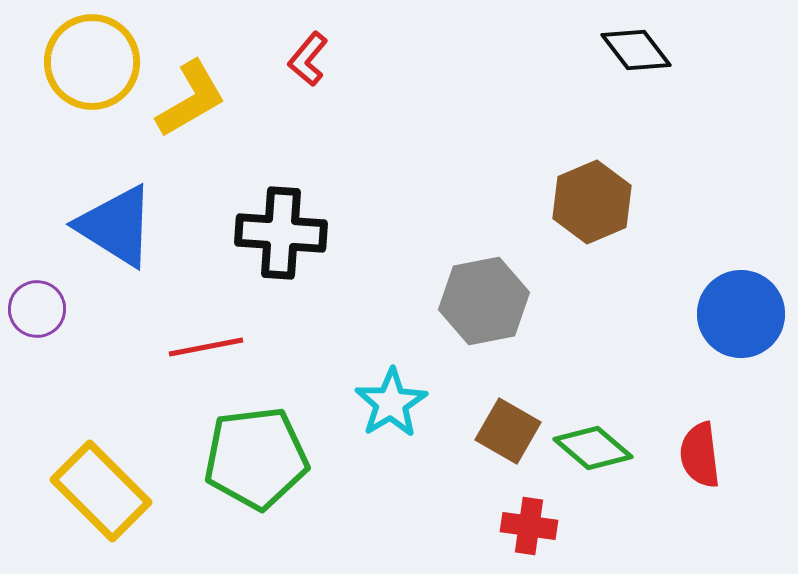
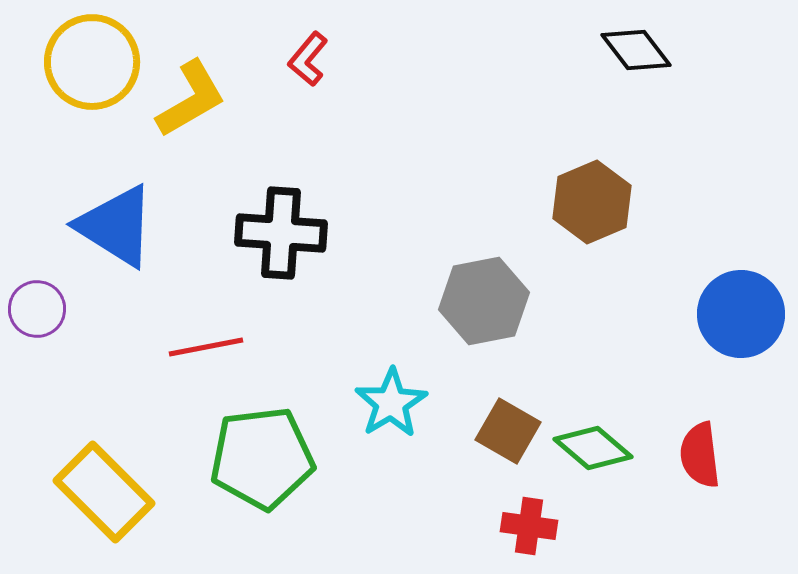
green pentagon: moved 6 px right
yellow rectangle: moved 3 px right, 1 px down
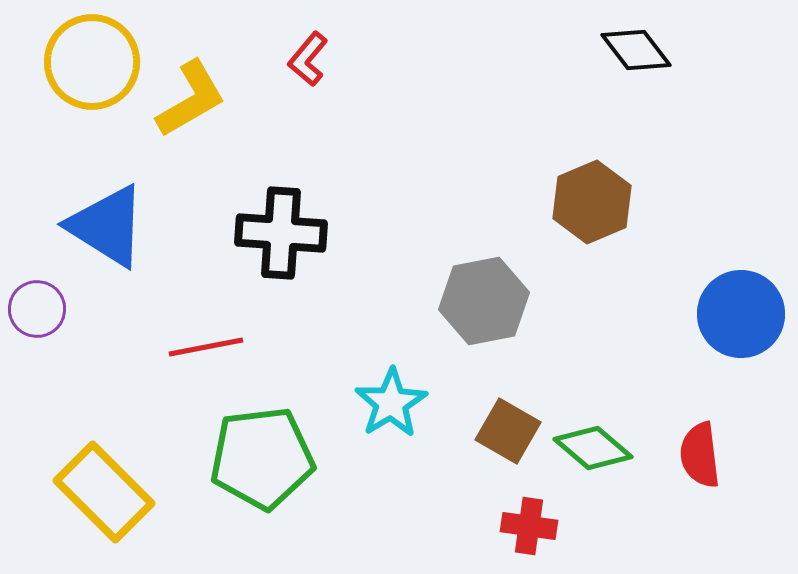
blue triangle: moved 9 px left
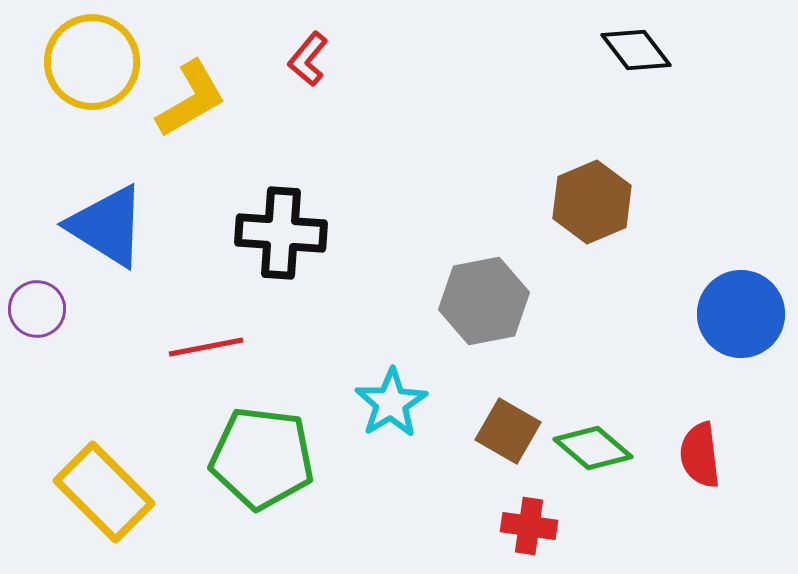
green pentagon: rotated 14 degrees clockwise
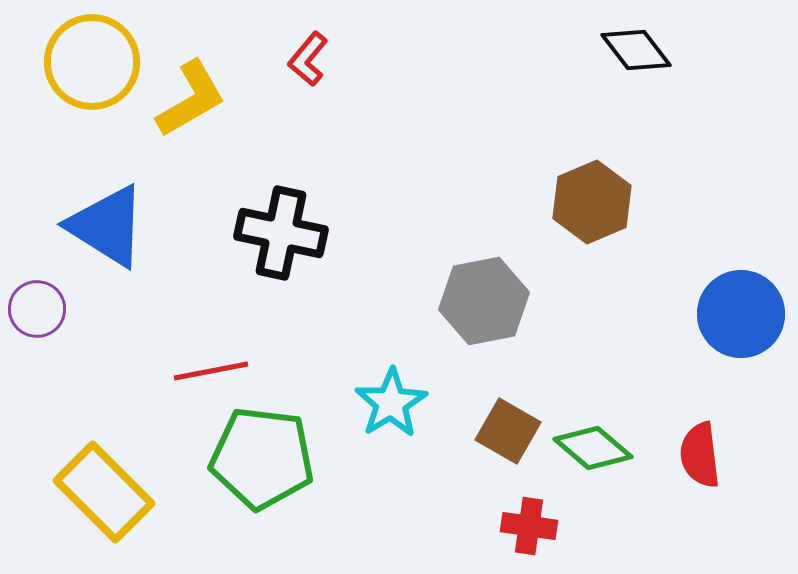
black cross: rotated 8 degrees clockwise
red line: moved 5 px right, 24 px down
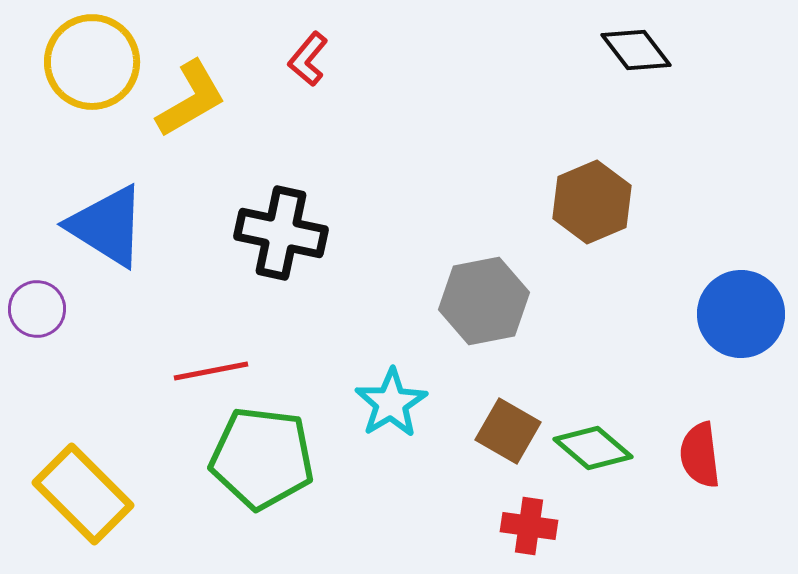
yellow rectangle: moved 21 px left, 2 px down
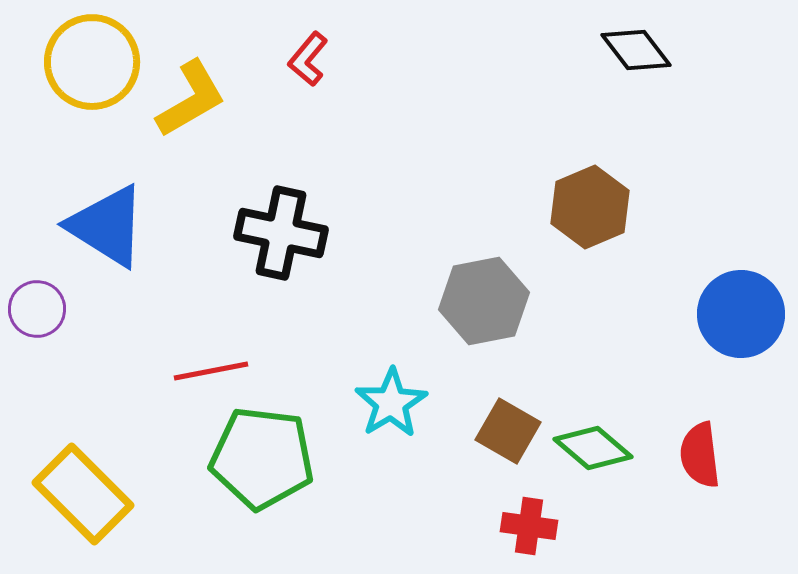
brown hexagon: moved 2 px left, 5 px down
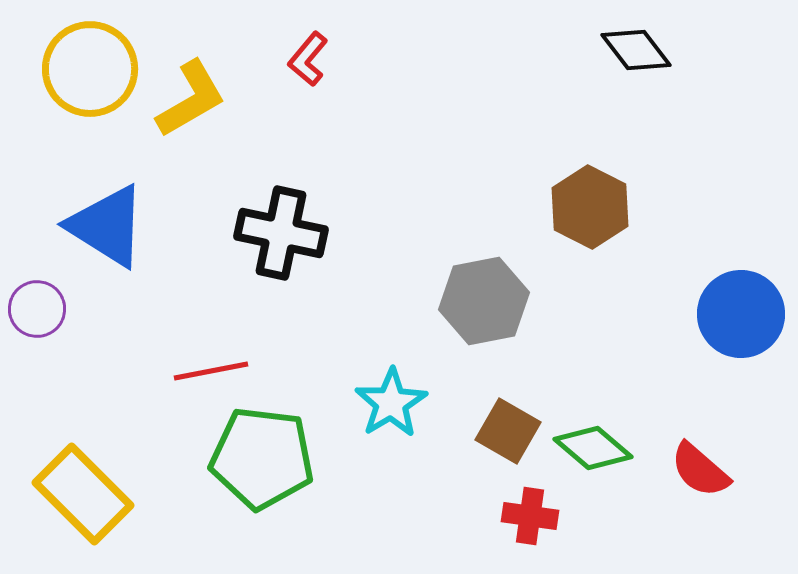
yellow circle: moved 2 px left, 7 px down
brown hexagon: rotated 10 degrees counterclockwise
red semicircle: moved 15 px down; rotated 42 degrees counterclockwise
red cross: moved 1 px right, 10 px up
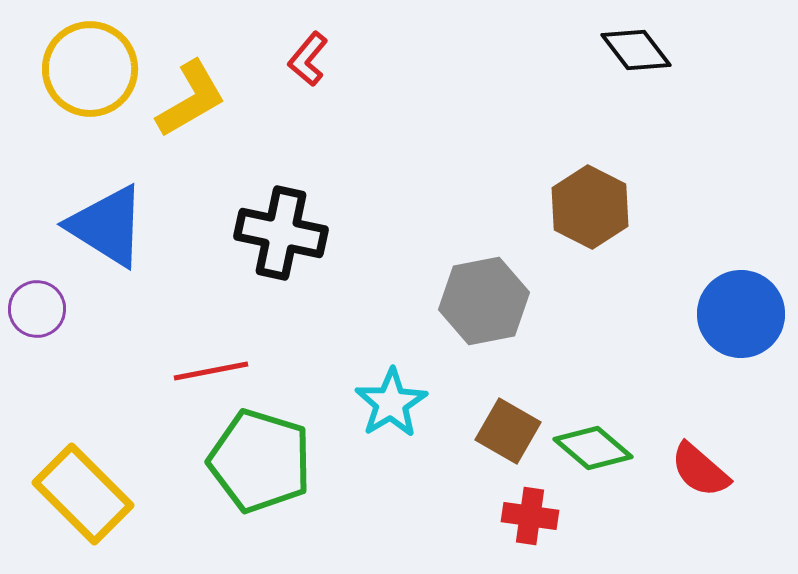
green pentagon: moved 2 px left, 3 px down; rotated 10 degrees clockwise
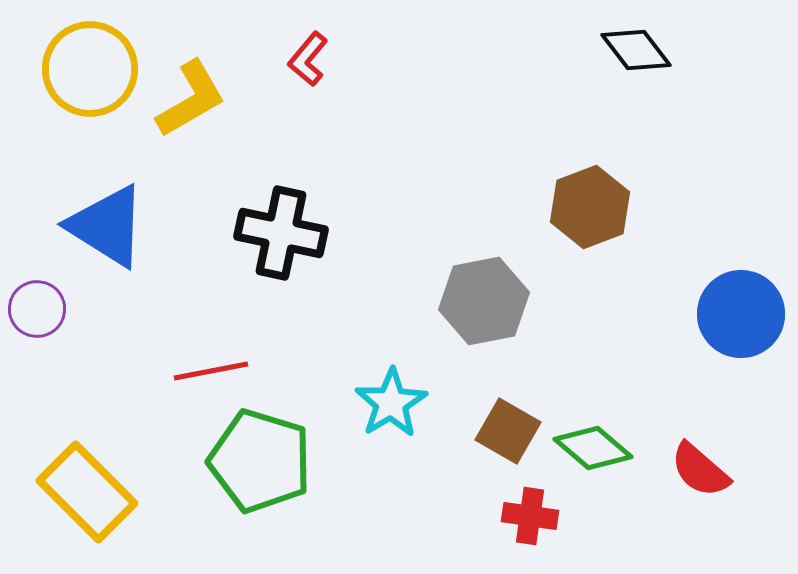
brown hexagon: rotated 12 degrees clockwise
yellow rectangle: moved 4 px right, 2 px up
